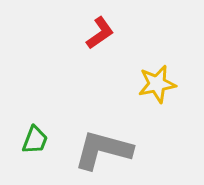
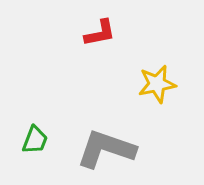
red L-shape: rotated 24 degrees clockwise
gray L-shape: moved 3 px right, 1 px up; rotated 4 degrees clockwise
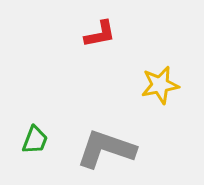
red L-shape: moved 1 px down
yellow star: moved 3 px right, 1 px down
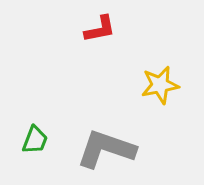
red L-shape: moved 5 px up
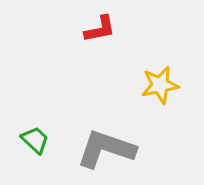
green trapezoid: rotated 68 degrees counterclockwise
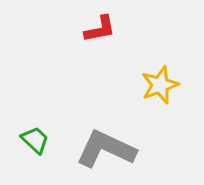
yellow star: rotated 9 degrees counterclockwise
gray L-shape: rotated 6 degrees clockwise
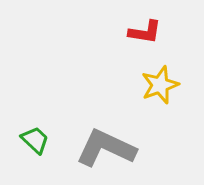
red L-shape: moved 45 px right, 3 px down; rotated 20 degrees clockwise
gray L-shape: moved 1 px up
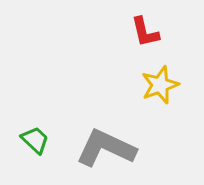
red L-shape: rotated 68 degrees clockwise
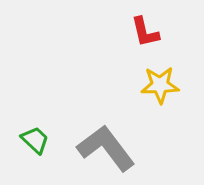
yellow star: rotated 18 degrees clockwise
gray L-shape: rotated 28 degrees clockwise
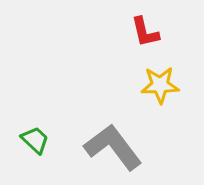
gray L-shape: moved 7 px right, 1 px up
